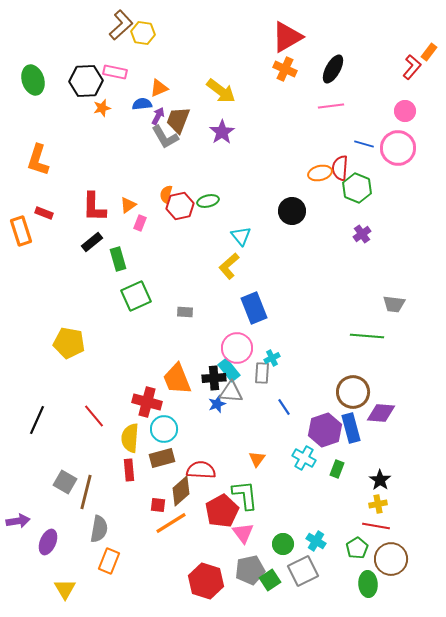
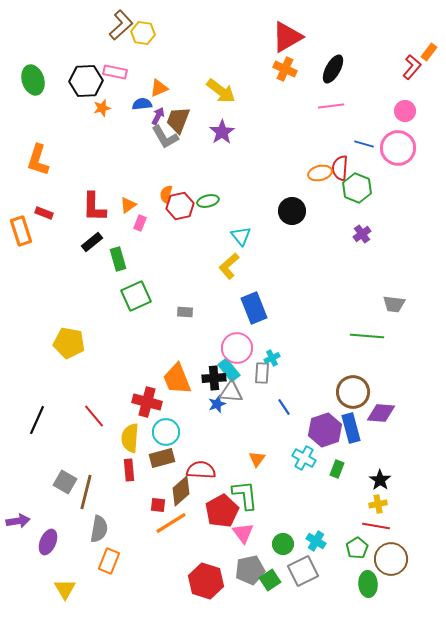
cyan circle at (164, 429): moved 2 px right, 3 px down
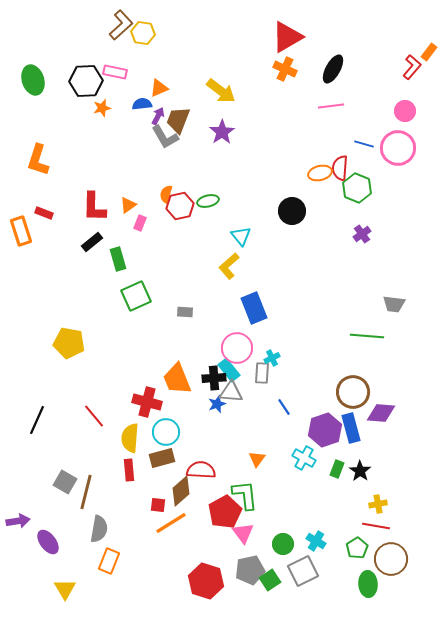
black star at (380, 480): moved 20 px left, 9 px up
red pentagon at (222, 511): moved 3 px right, 1 px down
purple ellipse at (48, 542): rotated 60 degrees counterclockwise
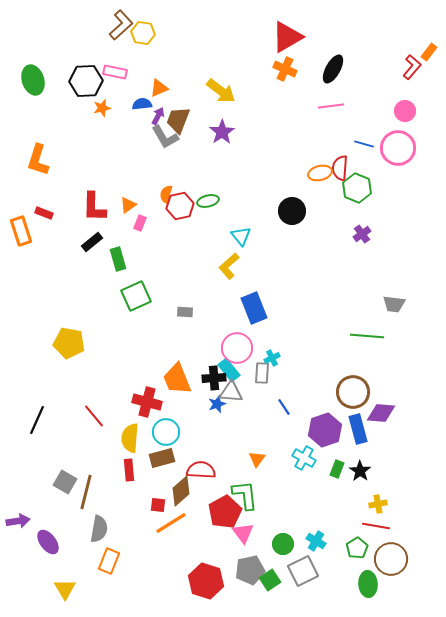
blue rectangle at (351, 428): moved 7 px right, 1 px down
